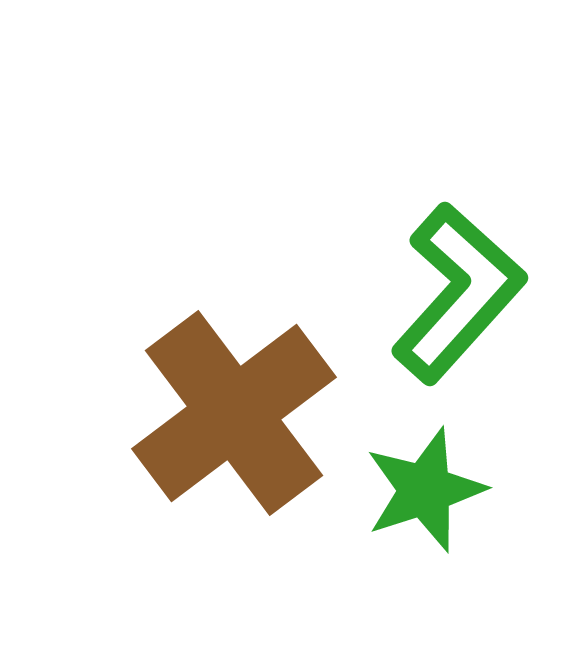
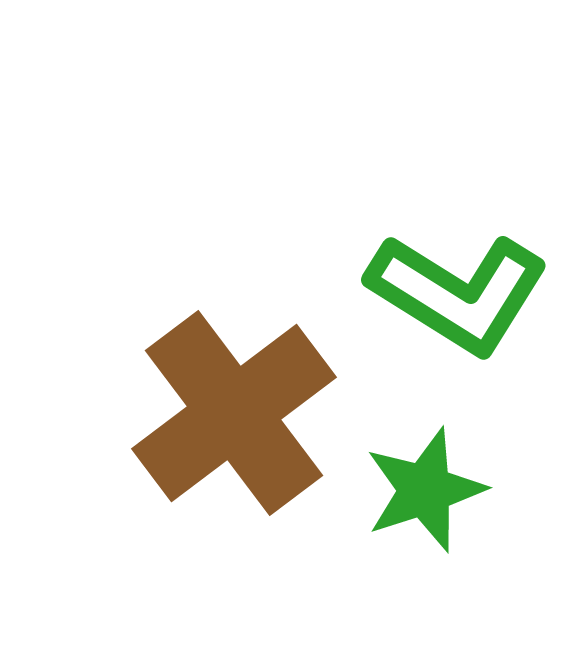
green L-shape: rotated 80 degrees clockwise
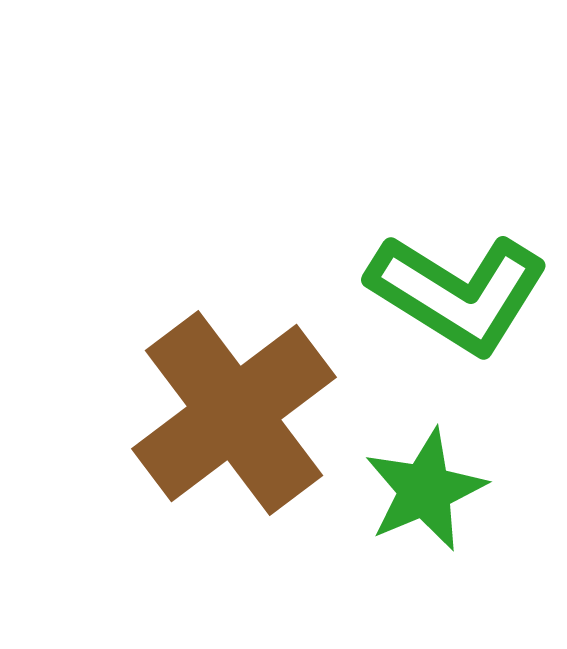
green star: rotated 5 degrees counterclockwise
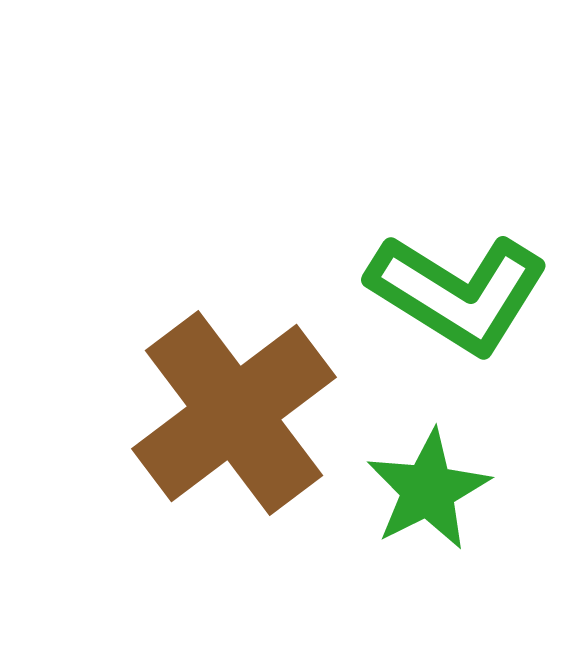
green star: moved 3 px right; rotated 4 degrees counterclockwise
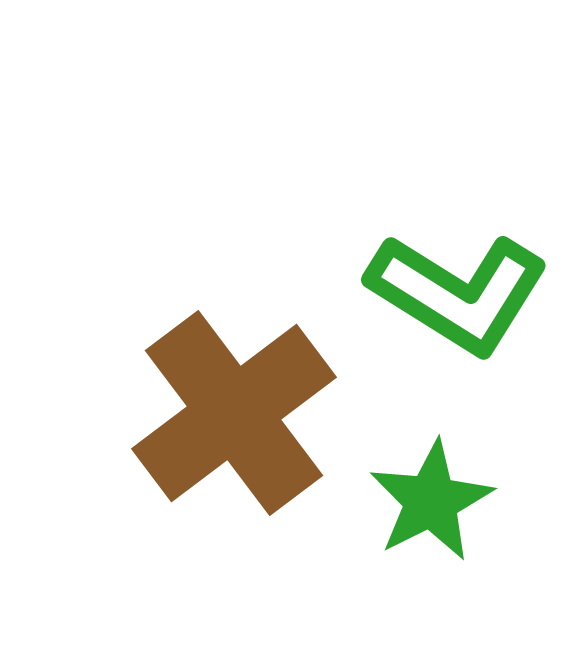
green star: moved 3 px right, 11 px down
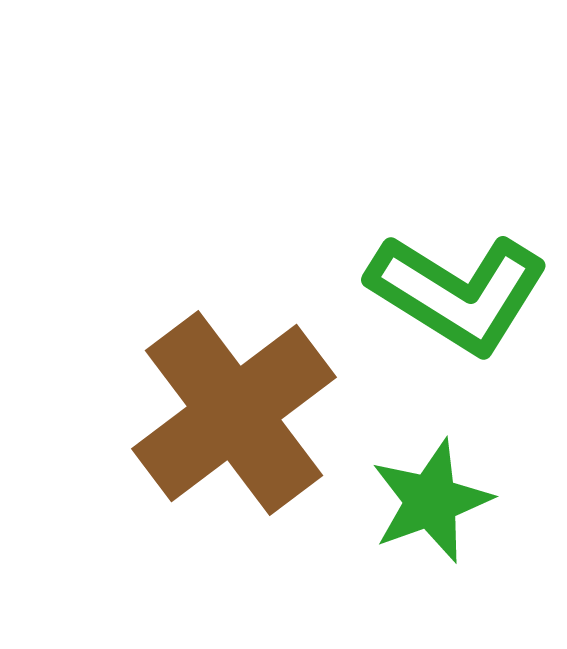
green star: rotated 7 degrees clockwise
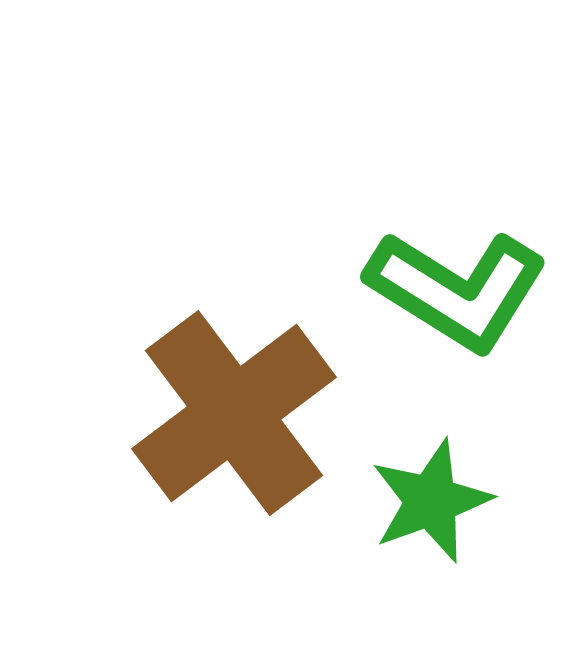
green L-shape: moved 1 px left, 3 px up
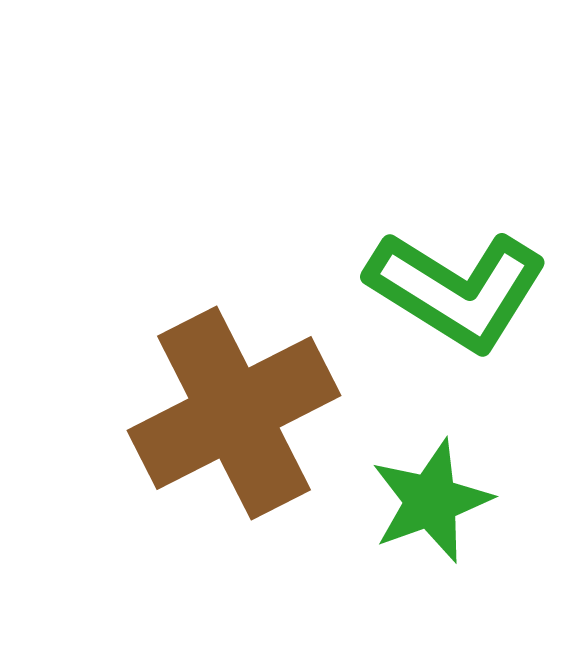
brown cross: rotated 10 degrees clockwise
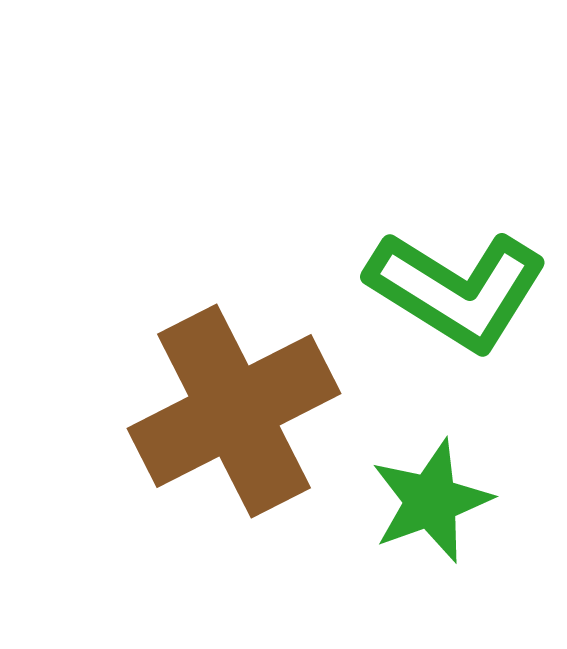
brown cross: moved 2 px up
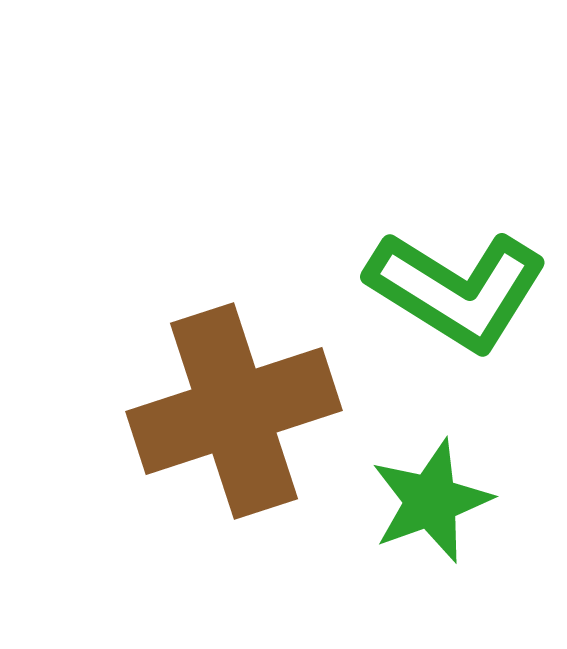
brown cross: rotated 9 degrees clockwise
